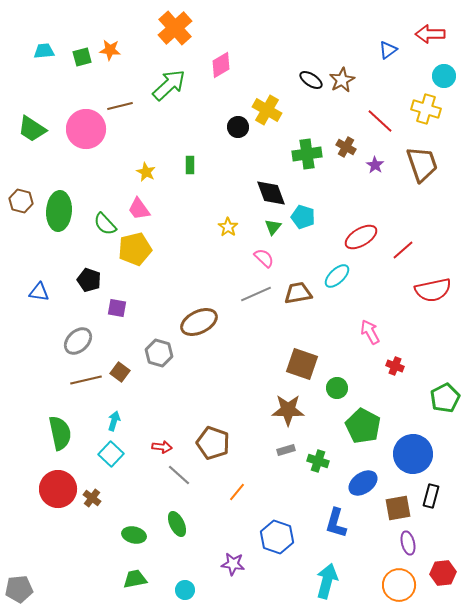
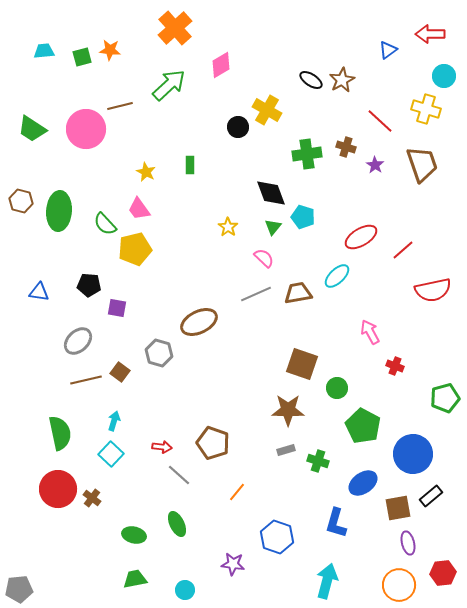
brown cross at (346, 147): rotated 12 degrees counterclockwise
black pentagon at (89, 280): moved 5 px down; rotated 15 degrees counterclockwise
green pentagon at (445, 398): rotated 12 degrees clockwise
black rectangle at (431, 496): rotated 35 degrees clockwise
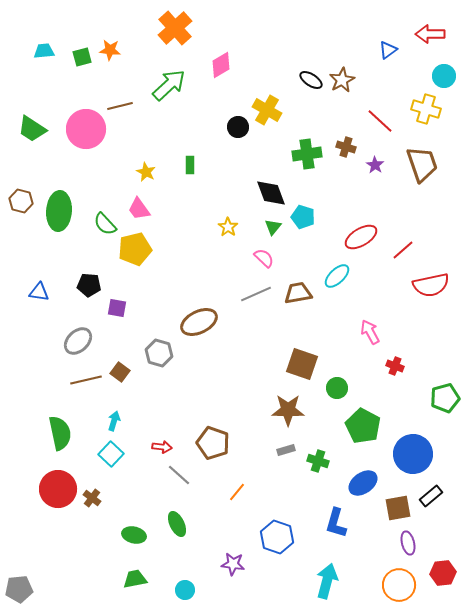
red semicircle at (433, 290): moved 2 px left, 5 px up
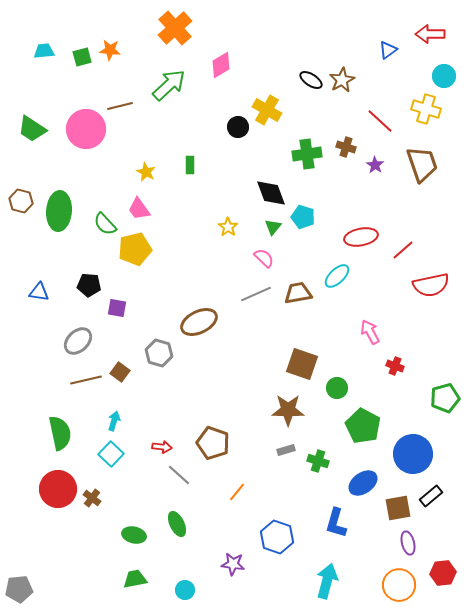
red ellipse at (361, 237): rotated 20 degrees clockwise
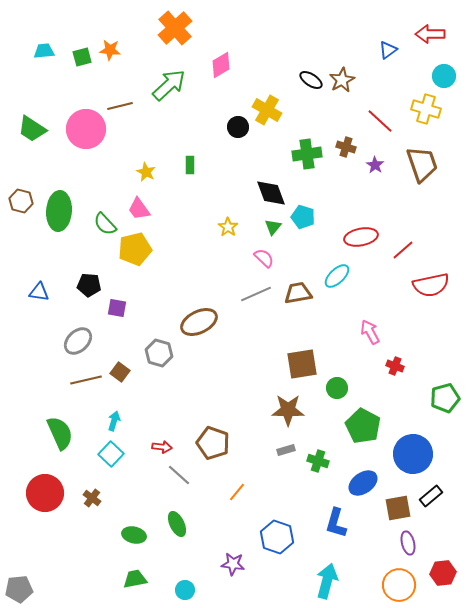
brown square at (302, 364): rotated 28 degrees counterclockwise
green semicircle at (60, 433): rotated 12 degrees counterclockwise
red circle at (58, 489): moved 13 px left, 4 px down
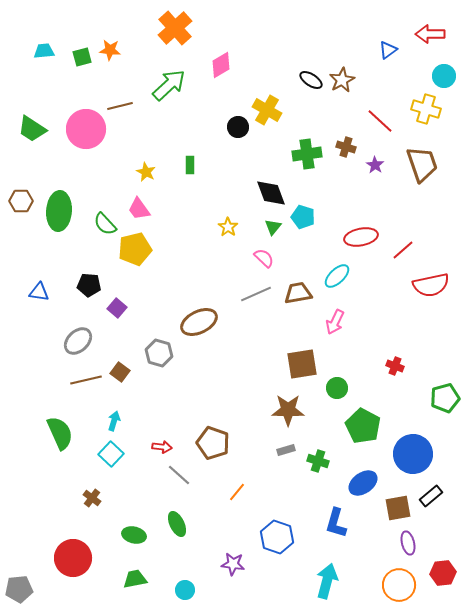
brown hexagon at (21, 201): rotated 15 degrees counterclockwise
purple square at (117, 308): rotated 30 degrees clockwise
pink arrow at (370, 332): moved 35 px left, 10 px up; rotated 125 degrees counterclockwise
red circle at (45, 493): moved 28 px right, 65 px down
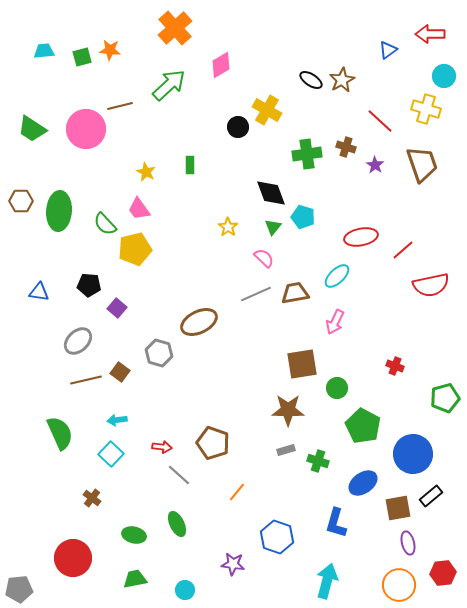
brown trapezoid at (298, 293): moved 3 px left
cyan arrow at (114, 421): moved 3 px right, 1 px up; rotated 114 degrees counterclockwise
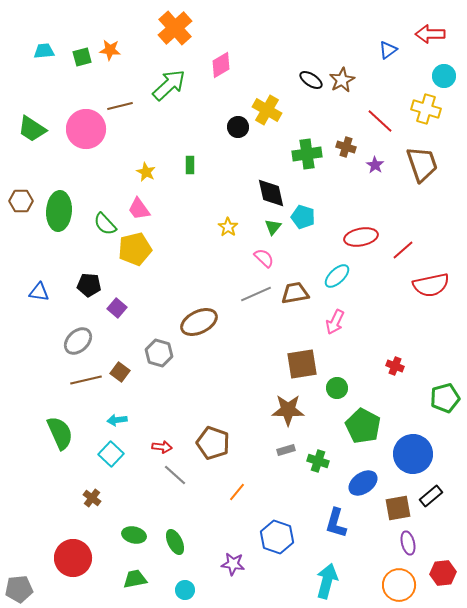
black diamond at (271, 193): rotated 8 degrees clockwise
gray line at (179, 475): moved 4 px left
green ellipse at (177, 524): moved 2 px left, 18 px down
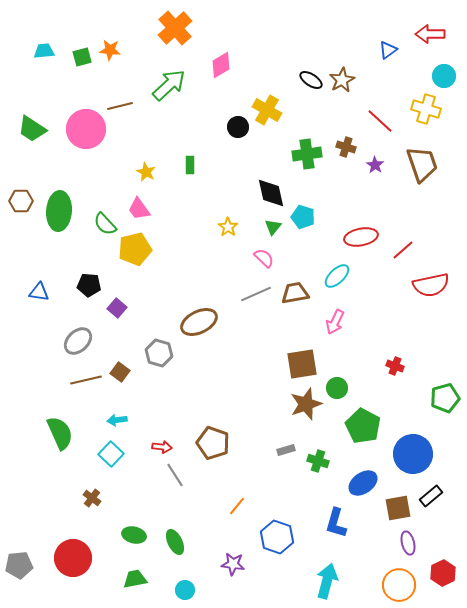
brown star at (288, 410): moved 18 px right, 6 px up; rotated 20 degrees counterclockwise
gray line at (175, 475): rotated 15 degrees clockwise
orange line at (237, 492): moved 14 px down
red hexagon at (443, 573): rotated 20 degrees counterclockwise
gray pentagon at (19, 589): moved 24 px up
